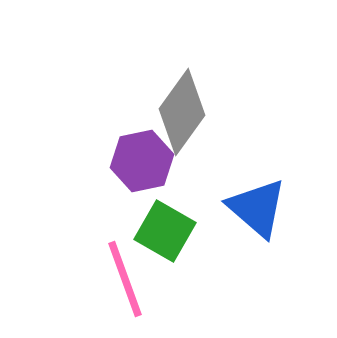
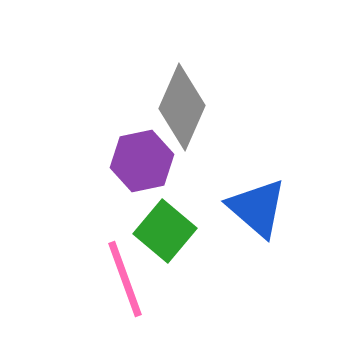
gray diamond: moved 5 px up; rotated 12 degrees counterclockwise
green square: rotated 10 degrees clockwise
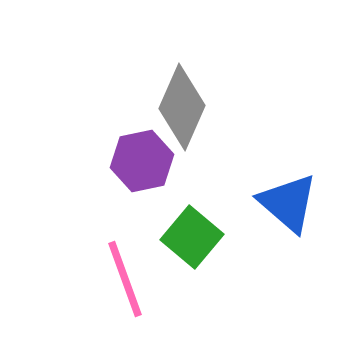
blue triangle: moved 31 px right, 5 px up
green square: moved 27 px right, 6 px down
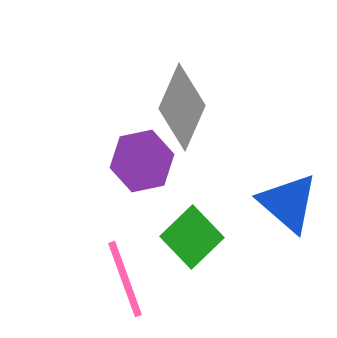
green square: rotated 6 degrees clockwise
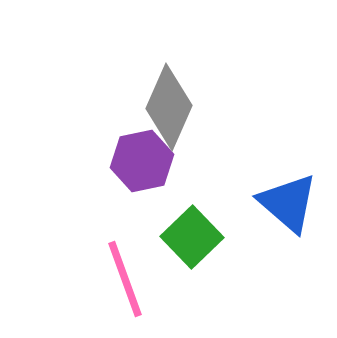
gray diamond: moved 13 px left
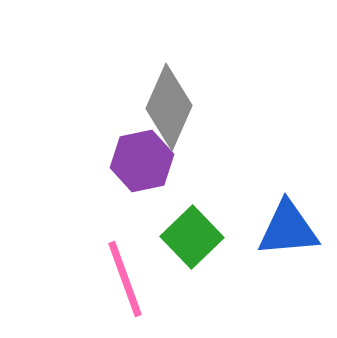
blue triangle: moved 26 px down; rotated 46 degrees counterclockwise
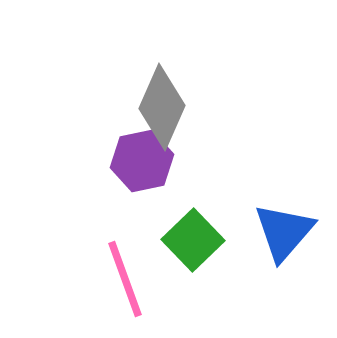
gray diamond: moved 7 px left
blue triangle: moved 4 px left, 3 px down; rotated 44 degrees counterclockwise
green square: moved 1 px right, 3 px down
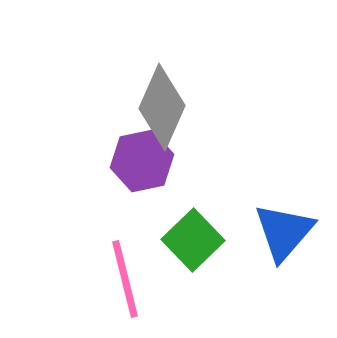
pink line: rotated 6 degrees clockwise
